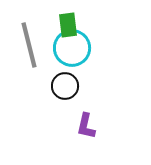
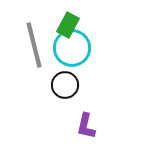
green rectangle: rotated 35 degrees clockwise
gray line: moved 5 px right
black circle: moved 1 px up
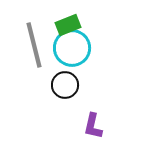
green rectangle: rotated 40 degrees clockwise
purple L-shape: moved 7 px right
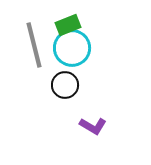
purple L-shape: rotated 72 degrees counterclockwise
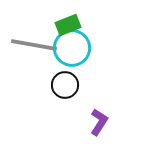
gray line: rotated 66 degrees counterclockwise
purple L-shape: moved 6 px right, 4 px up; rotated 88 degrees counterclockwise
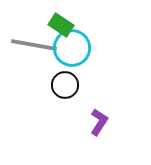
green rectangle: moved 7 px left; rotated 55 degrees clockwise
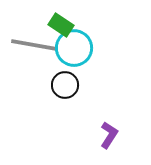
cyan circle: moved 2 px right
purple L-shape: moved 10 px right, 13 px down
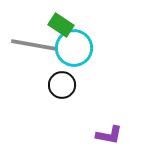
black circle: moved 3 px left
purple L-shape: rotated 68 degrees clockwise
